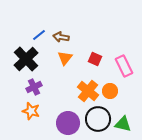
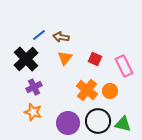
orange cross: moved 1 px left, 1 px up
orange star: moved 2 px right, 1 px down
black circle: moved 2 px down
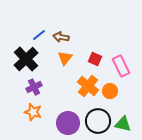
pink rectangle: moved 3 px left
orange cross: moved 1 px right, 4 px up
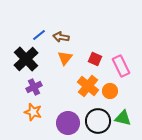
green triangle: moved 6 px up
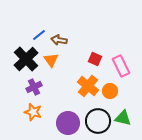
brown arrow: moved 2 px left, 3 px down
orange triangle: moved 14 px left, 2 px down; rotated 14 degrees counterclockwise
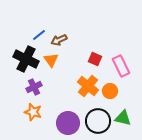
brown arrow: rotated 35 degrees counterclockwise
black cross: rotated 20 degrees counterclockwise
